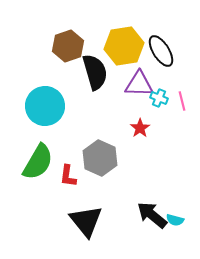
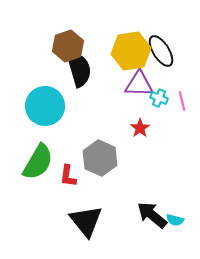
yellow hexagon: moved 7 px right, 5 px down
black semicircle: moved 16 px left, 3 px up
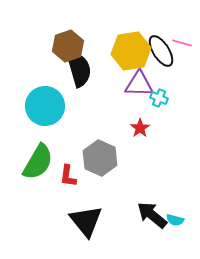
pink line: moved 58 px up; rotated 60 degrees counterclockwise
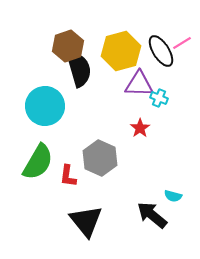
pink line: rotated 48 degrees counterclockwise
yellow hexagon: moved 10 px left; rotated 6 degrees counterclockwise
cyan semicircle: moved 2 px left, 24 px up
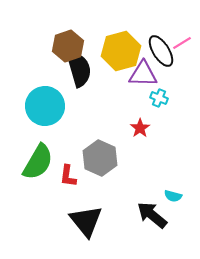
purple triangle: moved 4 px right, 10 px up
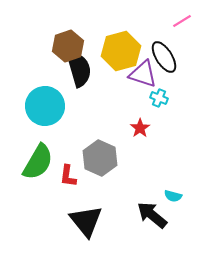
pink line: moved 22 px up
black ellipse: moved 3 px right, 6 px down
purple triangle: rotated 16 degrees clockwise
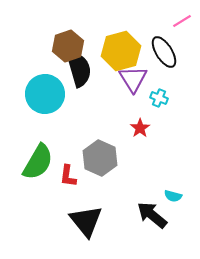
black ellipse: moved 5 px up
purple triangle: moved 10 px left, 5 px down; rotated 40 degrees clockwise
cyan circle: moved 12 px up
